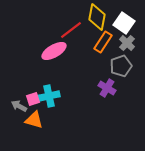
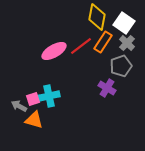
red line: moved 10 px right, 16 px down
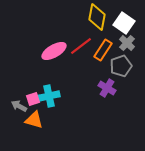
orange rectangle: moved 8 px down
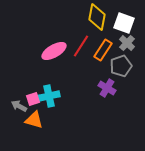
white square: rotated 15 degrees counterclockwise
red line: rotated 20 degrees counterclockwise
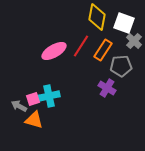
gray cross: moved 7 px right, 2 px up
gray pentagon: rotated 15 degrees clockwise
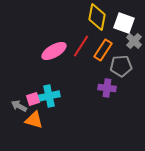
purple cross: rotated 24 degrees counterclockwise
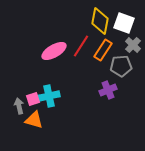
yellow diamond: moved 3 px right, 4 px down
gray cross: moved 1 px left, 4 px down
purple cross: moved 1 px right, 2 px down; rotated 30 degrees counterclockwise
gray arrow: rotated 49 degrees clockwise
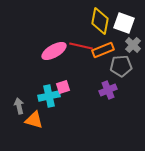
red line: rotated 70 degrees clockwise
orange rectangle: rotated 35 degrees clockwise
pink square: moved 30 px right, 12 px up
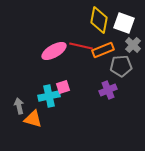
yellow diamond: moved 1 px left, 1 px up
orange triangle: moved 1 px left, 1 px up
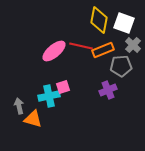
pink ellipse: rotated 10 degrees counterclockwise
